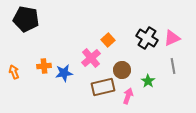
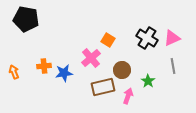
orange square: rotated 16 degrees counterclockwise
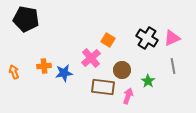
brown rectangle: rotated 20 degrees clockwise
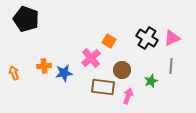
black pentagon: rotated 10 degrees clockwise
orange square: moved 1 px right, 1 px down
gray line: moved 2 px left; rotated 14 degrees clockwise
orange arrow: moved 1 px down
green star: moved 3 px right; rotated 16 degrees clockwise
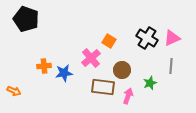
orange arrow: moved 18 px down; rotated 136 degrees clockwise
green star: moved 1 px left, 2 px down
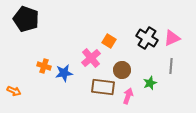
orange cross: rotated 24 degrees clockwise
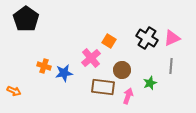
black pentagon: rotated 15 degrees clockwise
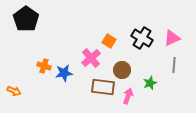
black cross: moved 5 px left
gray line: moved 3 px right, 1 px up
